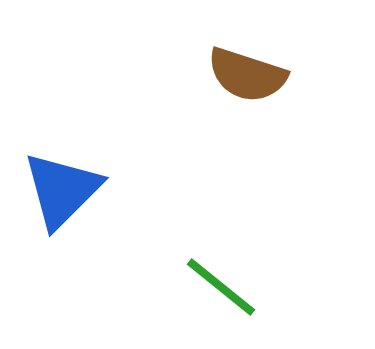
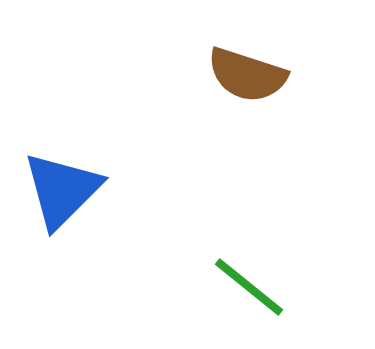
green line: moved 28 px right
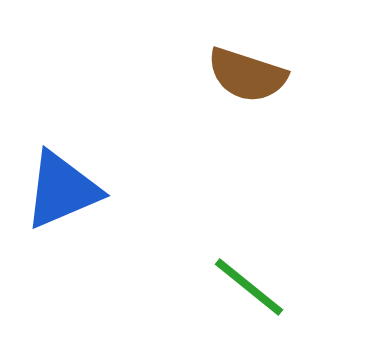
blue triangle: rotated 22 degrees clockwise
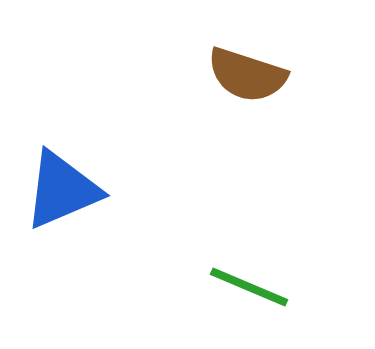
green line: rotated 16 degrees counterclockwise
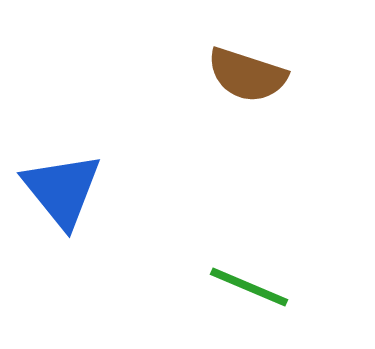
blue triangle: rotated 46 degrees counterclockwise
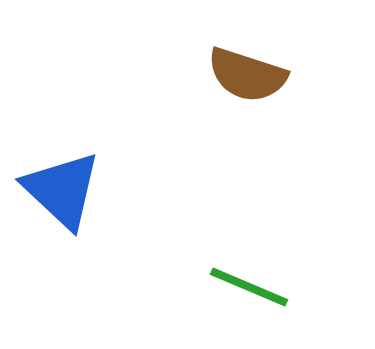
blue triangle: rotated 8 degrees counterclockwise
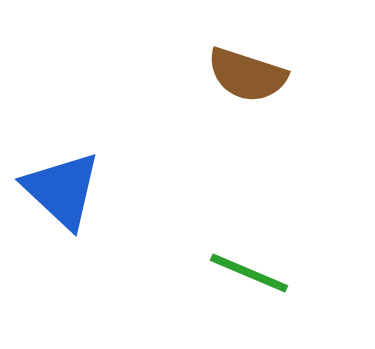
green line: moved 14 px up
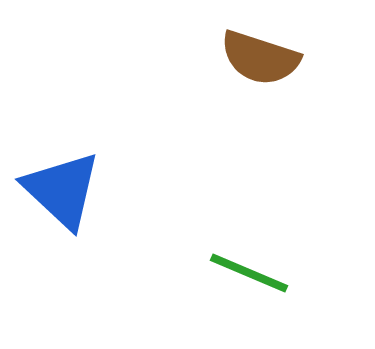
brown semicircle: moved 13 px right, 17 px up
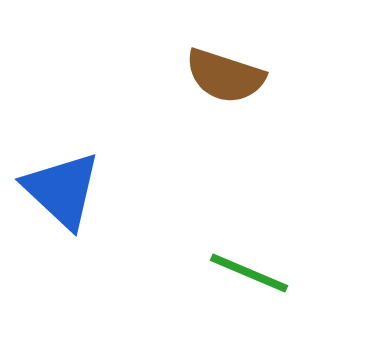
brown semicircle: moved 35 px left, 18 px down
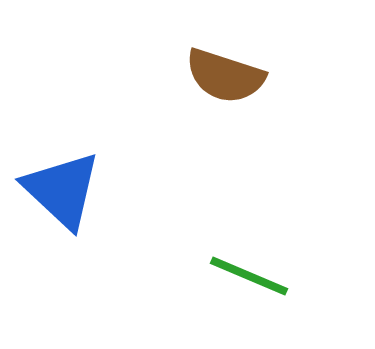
green line: moved 3 px down
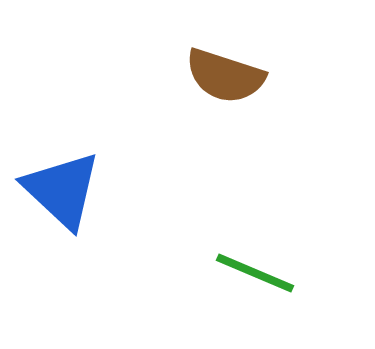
green line: moved 6 px right, 3 px up
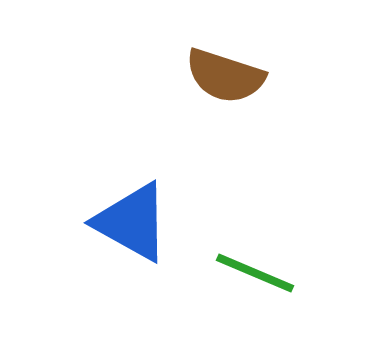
blue triangle: moved 70 px right, 32 px down; rotated 14 degrees counterclockwise
